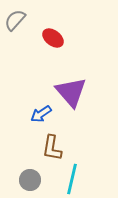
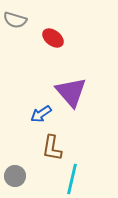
gray semicircle: rotated 115 degrees counterclockwise
gray circle: moved 15 px left, 4 px up
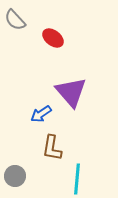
gray semicircle: rotated 30 degrees clockwise
cyan line: moved 5 px right; rotated 8 degrees counterclockwise
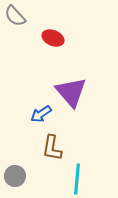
gray semicircle: moved 4 px up
red ellipse: rotated 15 degrees counterclockwise
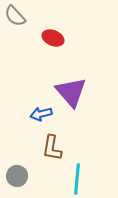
blue arrow: rotated 20 degrees clockwise
gray circle: moved 2 px right
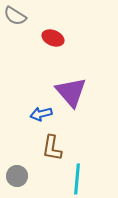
gray semicircle: rotated 15 degrees counterclockwise
